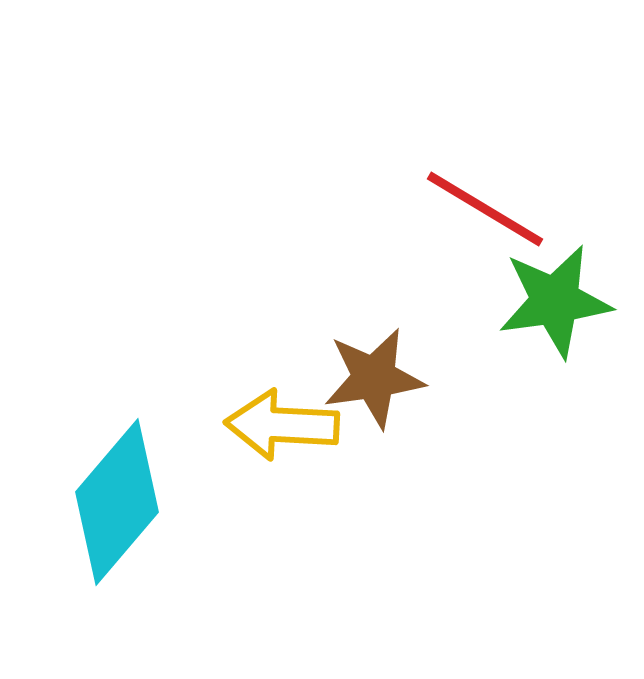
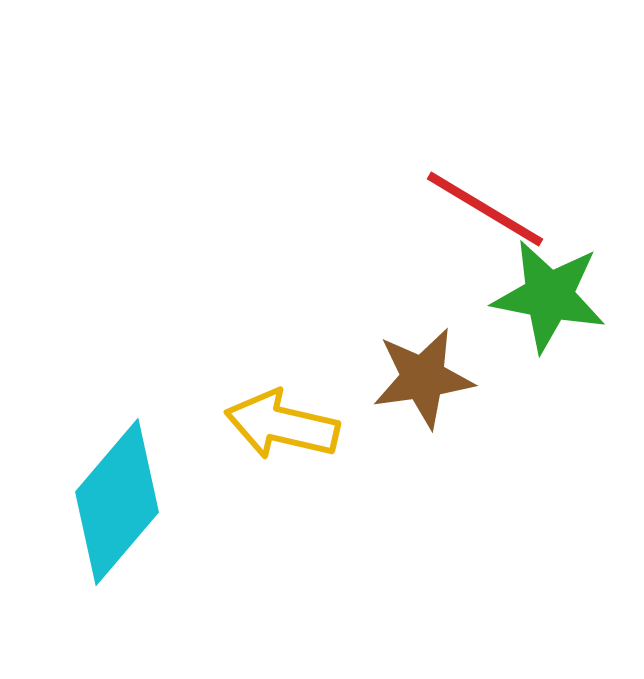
green star: moved 6 px left, 5 px up; rotated 19 degrees clockwise
brown star: moved 49 px right
yellow arrow: rotated 10 degrees clockwise
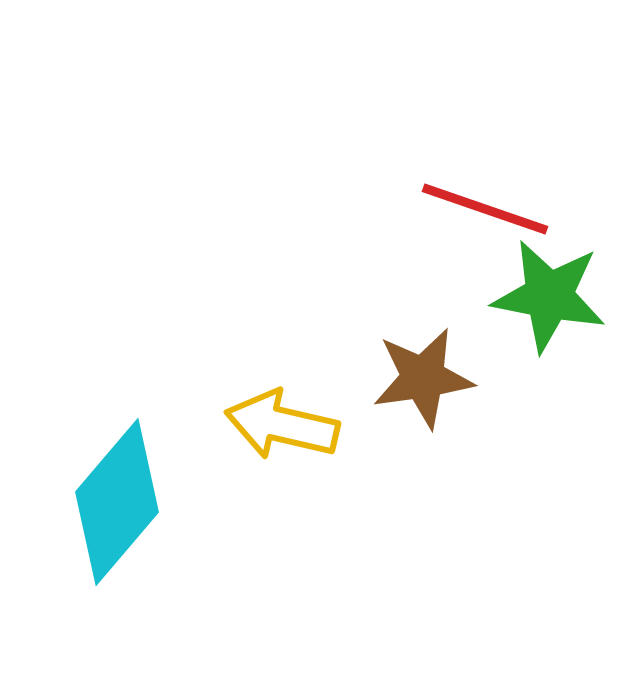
red line: rotated 12 degrees counterclockwise
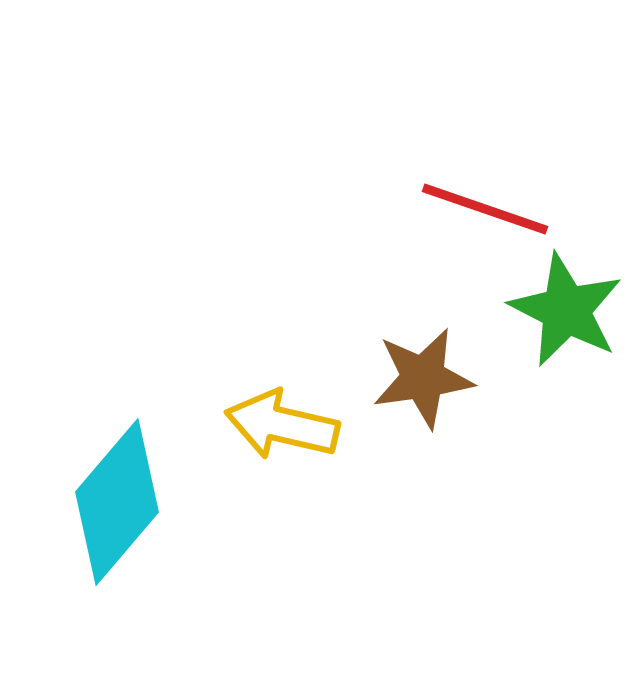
green star: moved 17 px right, 14 px down; rotated 16 degrees clockwise
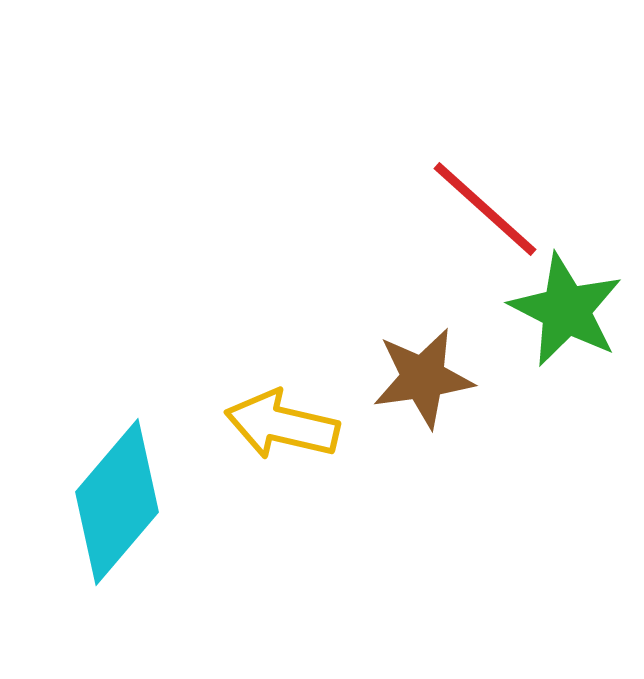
red line: rotated 23 degrees clockwise
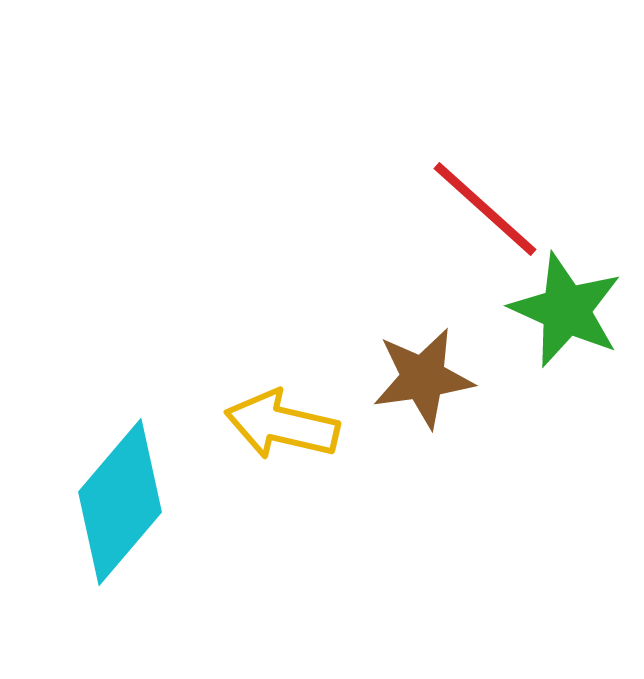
green star: rotated 3 degrees counterclockwise
cyan diamond: moved 3 px right
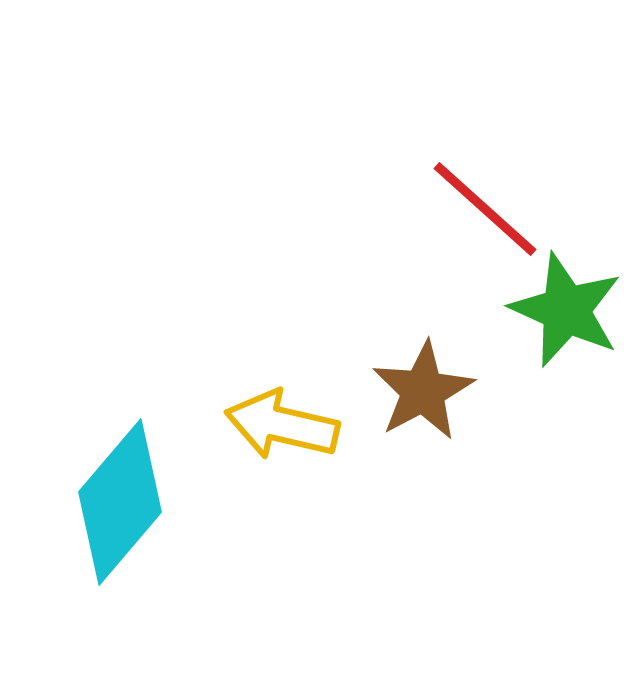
brown star: moved 13 px down; rotated 20 degrees counterclockwise
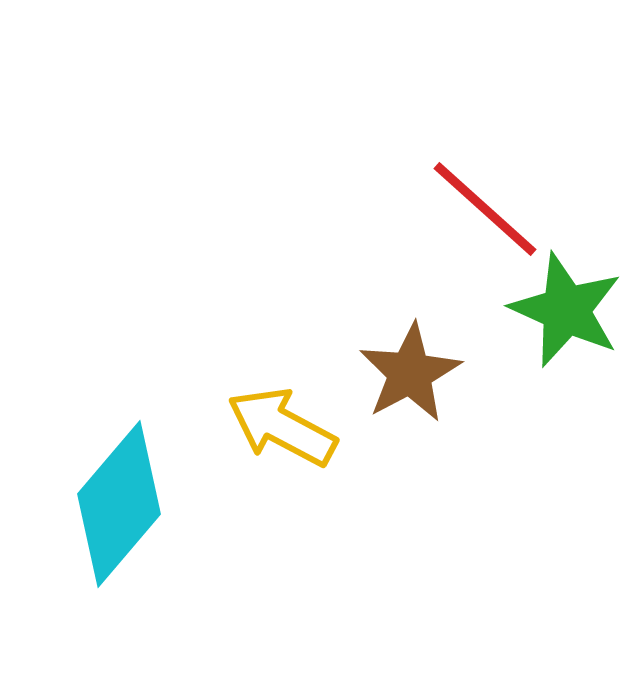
brown star: moved 13 px left, 18 px up
yellow arrow: moved 2 px down; rotated 15 degrees clockwise
cyan diamond: moved 1 px left, 2 px down
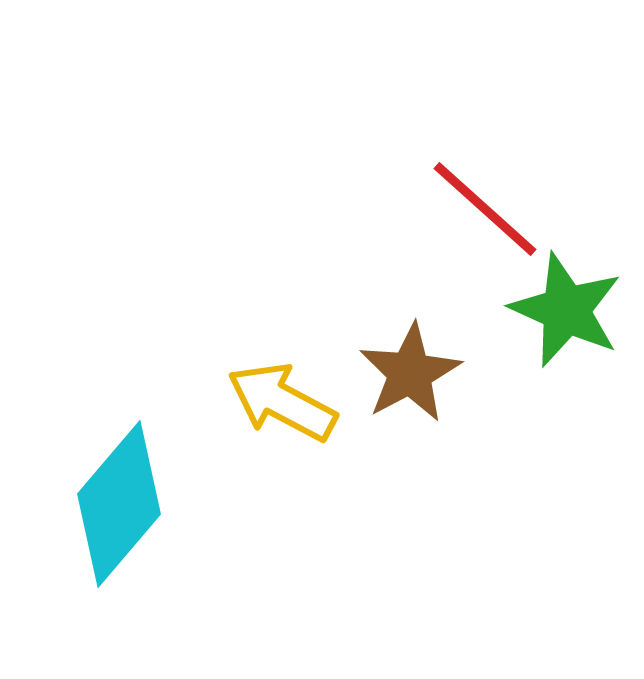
yellow arrow: moved 25 px up
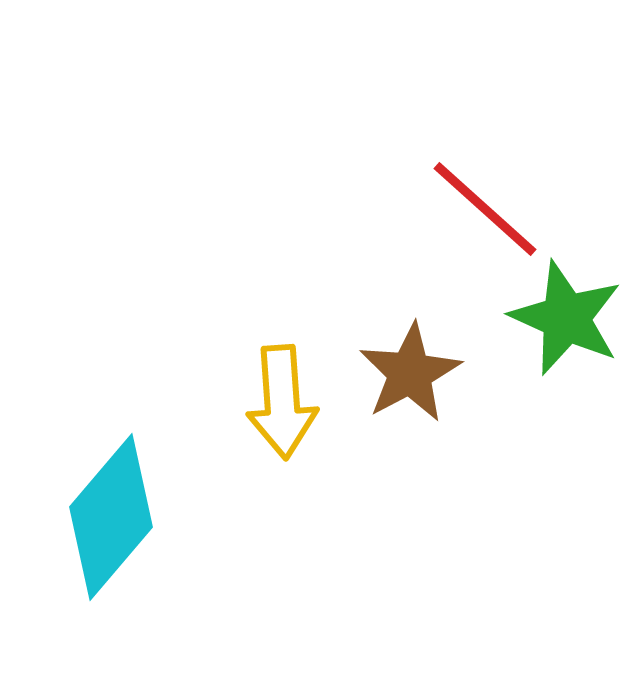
green star: moved 8 px down
yellow arrow: rotated 122 degrees counterclockwise
cyan diamond: moved 8 px left, 13 px down
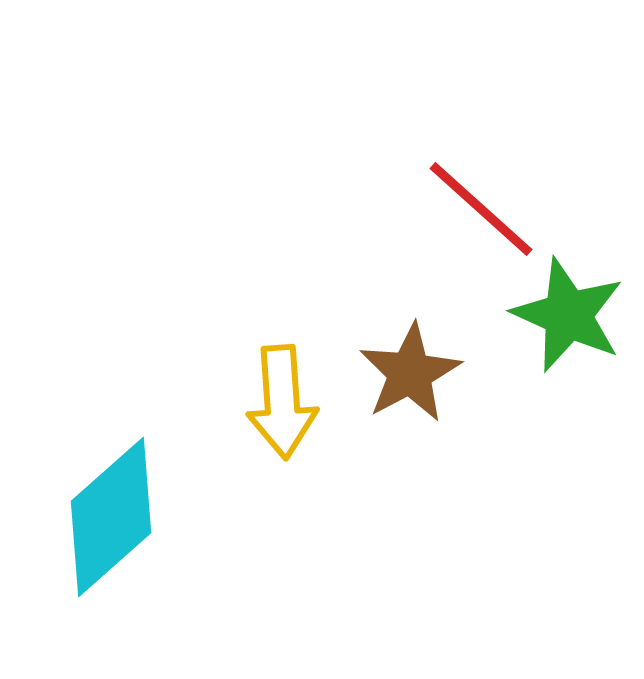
red line: moved 4 px left
green star: moved 2 px right, 3 px up
cyan diamond: rotated 8 degrees clockwise
